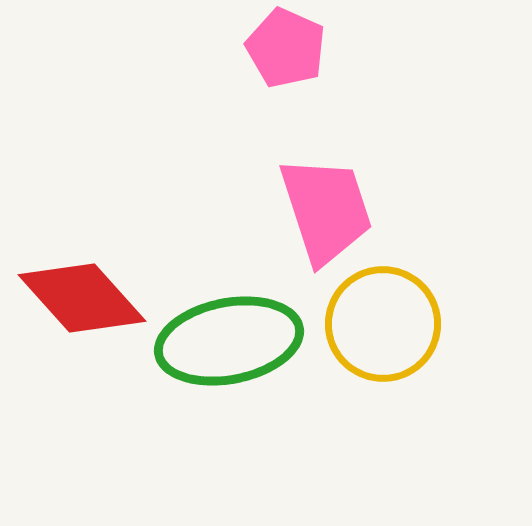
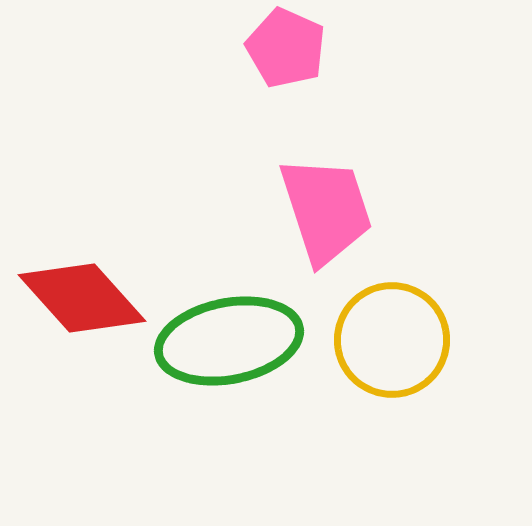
yellow circle: moved 9 px right, 16 px down
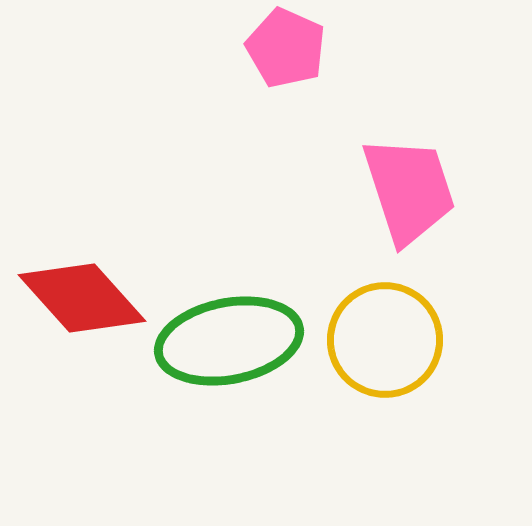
pink trapezoid: moved 83 px right, 20 px up
yellow circle: moved 7 px left
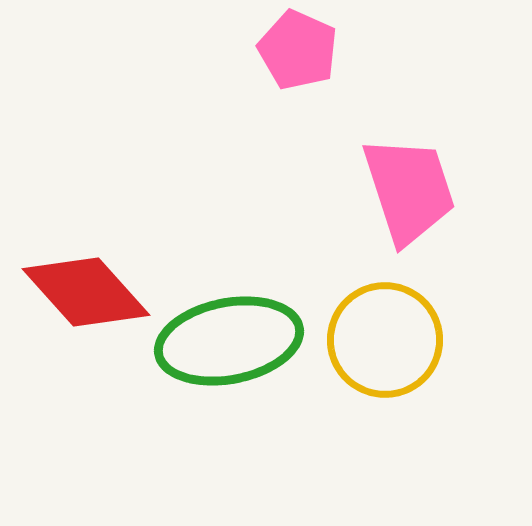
pink pentagon: moved 12 px right, 2 px down
red diamond: moved 4 px right, 6 px up
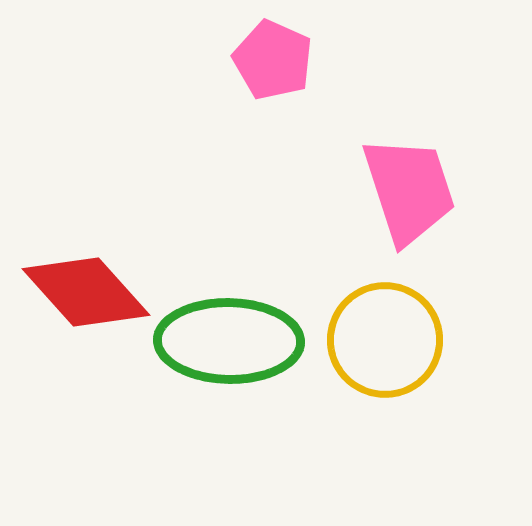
pink pentagon: moved 25 px left, 10 px down
green ellipse: rotated 12 degrees clockwise
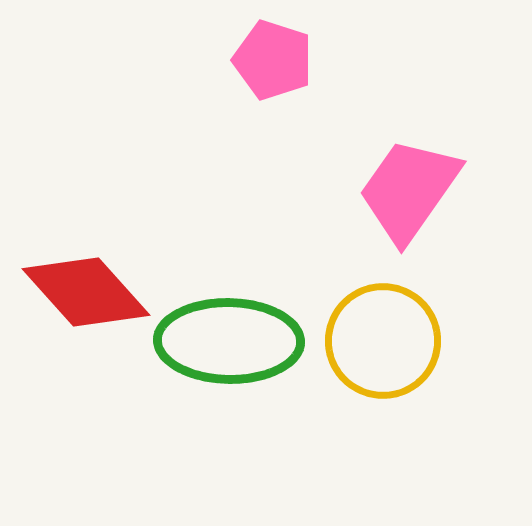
pink pentagon: rotated 6 degrees counterclockwise
pink trapezoid: rotated 127 degrees counterclockwise
yellow circle: moved 2 px left, 1 px down
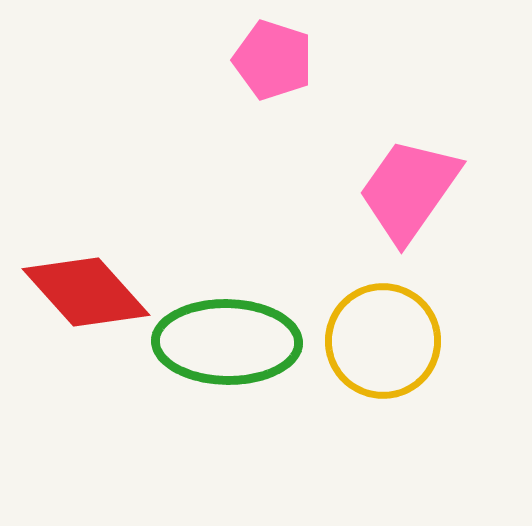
green ellipse: moved 2 px left, 1 px down
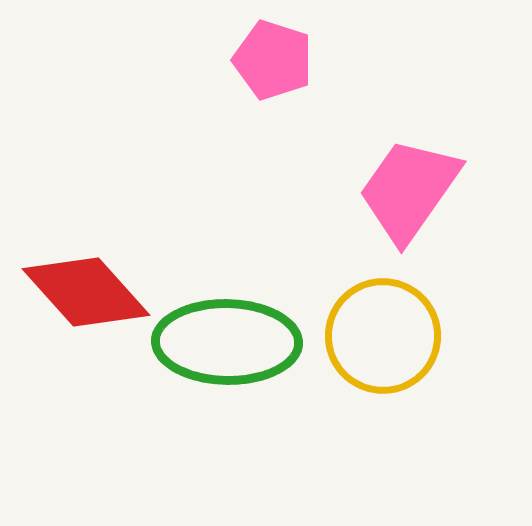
yellow circle: moved 5 px up
